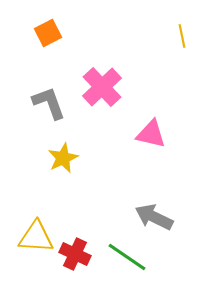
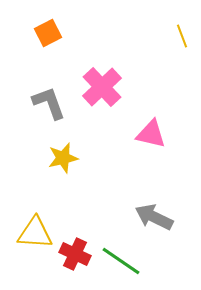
yellow line: rotated 10 degrees counterclockwise
yellow star: rotated 12 degrees clockwise
yellow triangle: moved 1 px left, 4 px up
green line: moved 6 px left, 4 px down
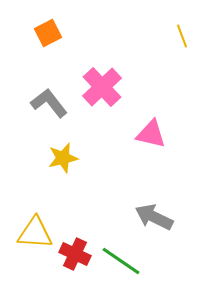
gray L-shape: rotated 18 degrees counterclockwise
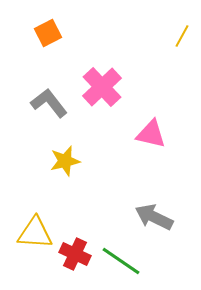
yellow line: rotated 50 degrees clockwise
yellow star: moved 2 px right, 3 px down
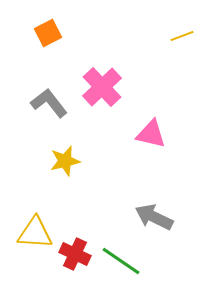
yellow line: rotated 40 degrees clockwise
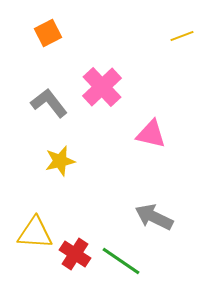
yellow star: moved 5 px left
red cross: rotated 8 degrees clockwise
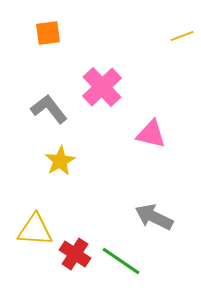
orange square: rotated 20 degrees clockwise
gray L-shape: moved 6 px down
yellow star: rotated 16 degrees counterclockwise
yellow triangle: moved 3 px up
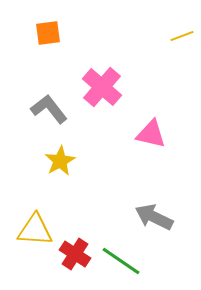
pink cross: rotated 6 degrees counterclockwise
